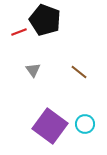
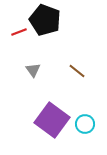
brown line: moved 2 px left, 1 px up
purple square: moved 2 px right, 6 px up
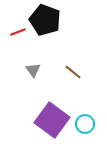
red line: moved 1 px left
brown line: moved 4 px left, 1 px down
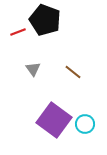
gray triangle: moved 1 px up
purple square: moved 2 px right
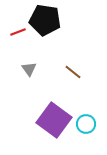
black pentagon: rotated 12 degrees counterclockwise
gray triangle: moved 4 px left
cyan circle: moved 1 px right
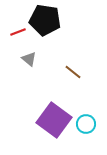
gray triangle: moved 10 px up; rotated 14 degrees counterclockwise
